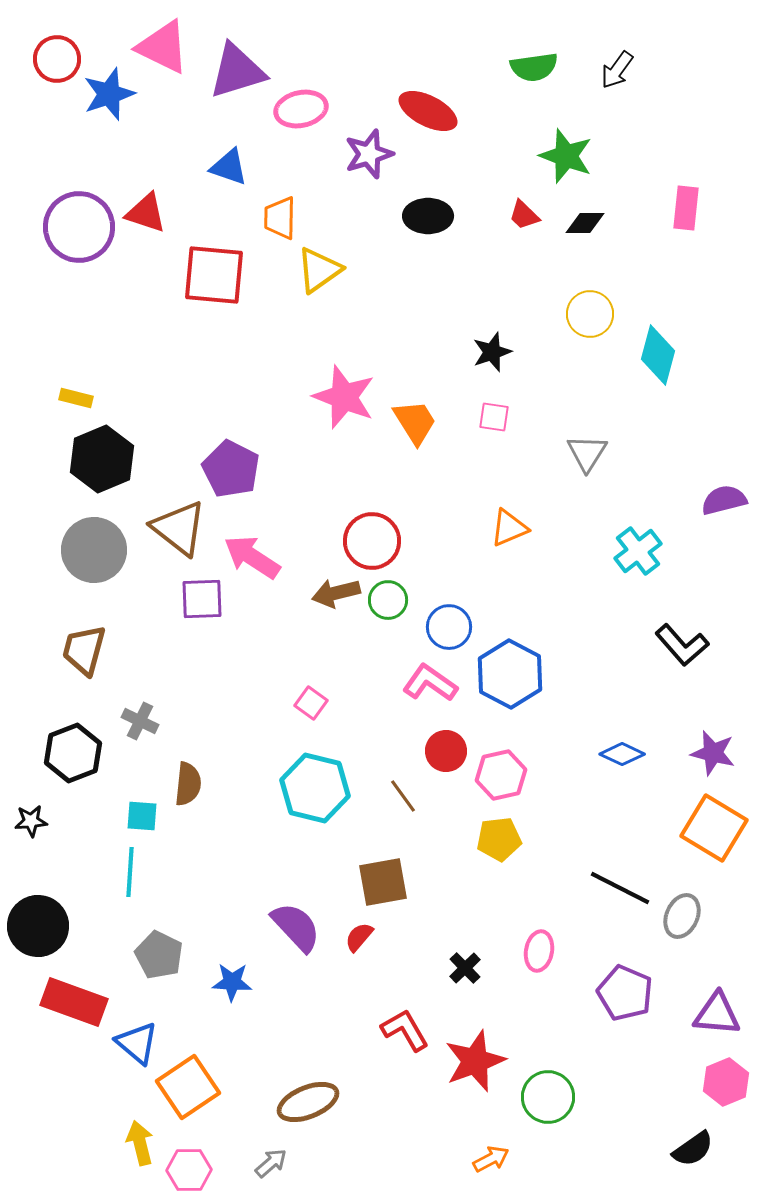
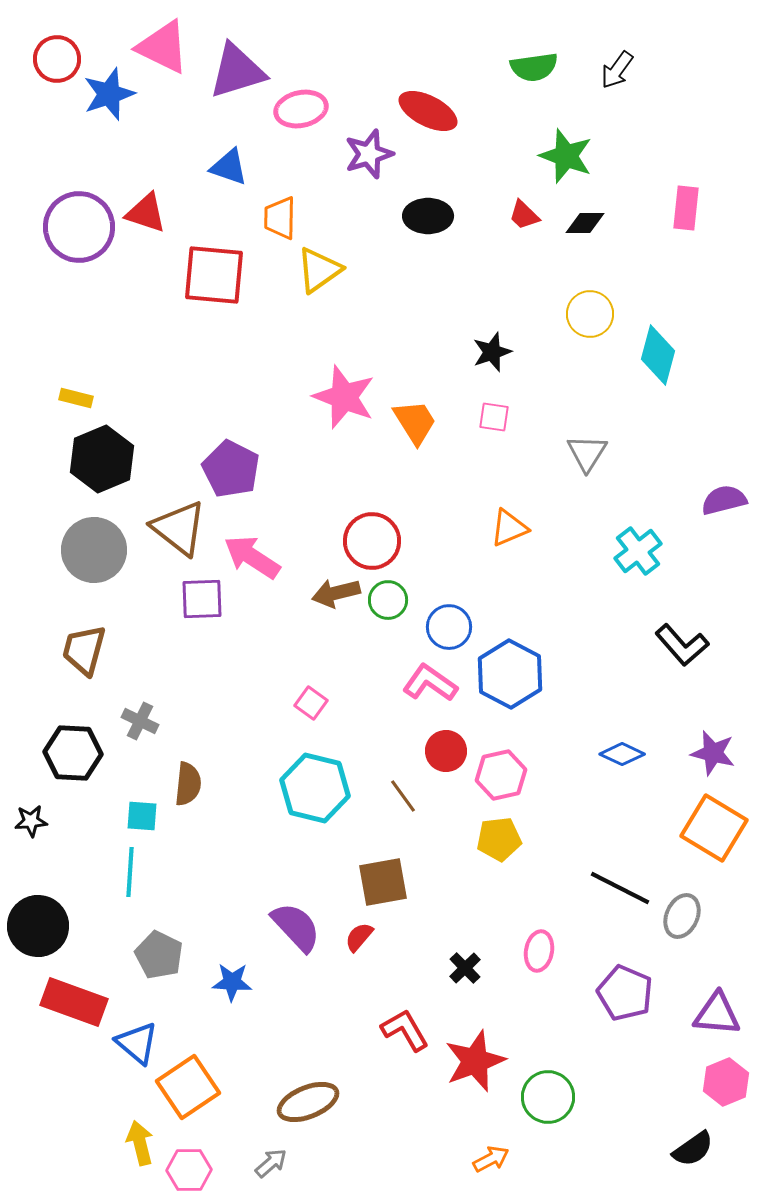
black hexagon at (73, 753): rotated 24 degrees clockwise
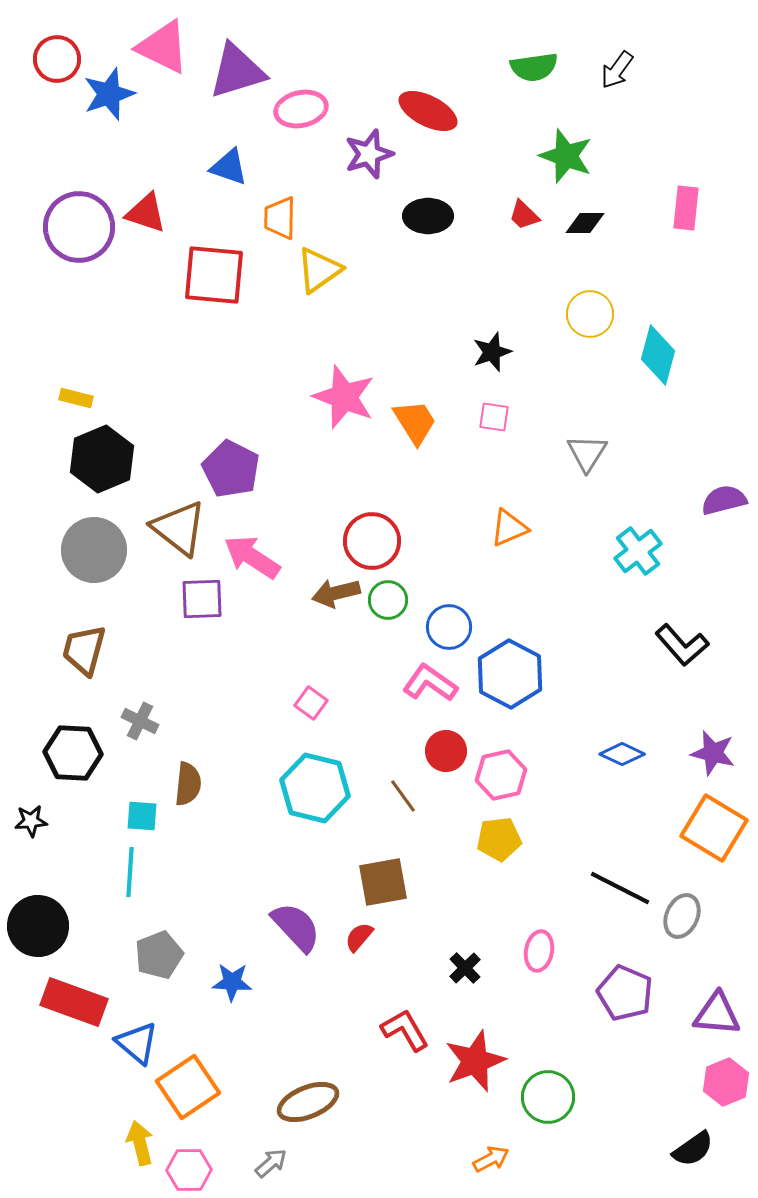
gray pentagon at (159, 955): rotated 24 degrees clockwise
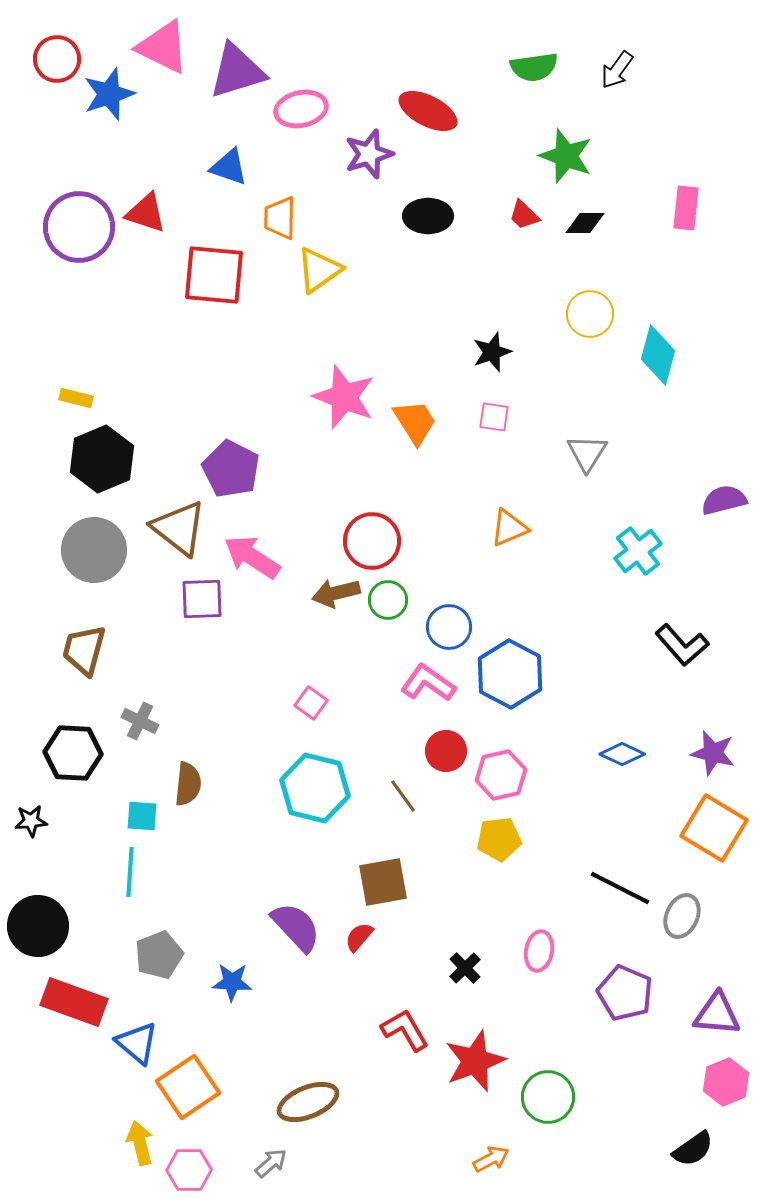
pink L-shape at (430, 683): moved 2 px left
